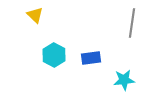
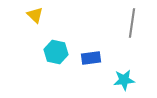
cyan hexagon: moved 2 px right, 3 px up; rotated 15 degrees counterclockwise
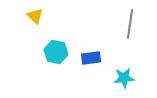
yellow triangle: moved 1 px down
gray line: moved 2 px left, 1 px down
cyan star: moved 2 px up
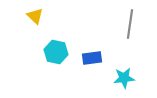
blue rectangle: moved 1 px right
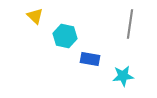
cyan hexagon: moved 9 px right, 16 px up
blue rectangle: moved 2 px left, 1 px down; rotated 18 degrees clockwise
cyan star: moved 1 px left, 2 px up
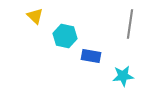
blue rectangle: moved 1 px right, 3 px up
